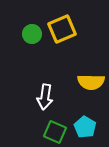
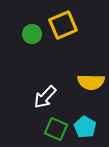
yellow square: moved 1 px right, 4 px up
white arrow: rotated 35 degrees clockwise
green square: moved 1 px right, 3 px up
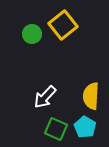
yellow square: rotated 16 degrees counterclockwise
yellow semicircle: moved 14 px down; rotated 92 degrees clockwise
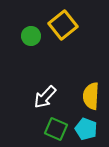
green circle: moved 1 px left, 2 px down
cyan pentagon: moved 1 px right, 2 px down; rotated 10 degrees counterclockwise
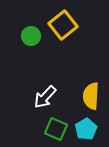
cyan pentagon: rotated 20 degrees clockwise
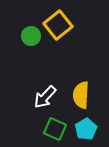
yellow square: moved 5 px left
yellow semicircle: moved 10 px left, 1 px up
green square: moved 1 px left
